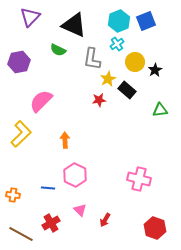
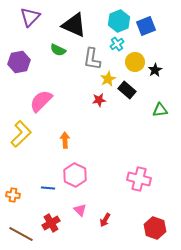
blue square: moved 5 px down
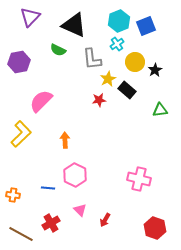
gray L-shape: rotated 15 degrees counterclockwise
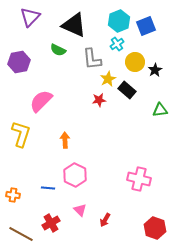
yellow L-shape: rotated 28 degrees counterclockwise
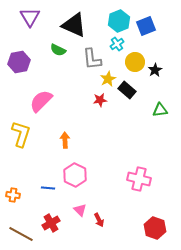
purple triangle: rotated 15 degrees counterclockwise
red star: moved 1 px right
red arrow: moved 6 px left; rotated 56 degrees counterclockwise
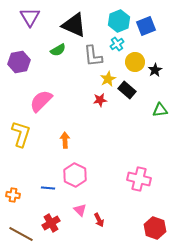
green semicircle: rotated 56 degrees counterclockwise
gray L-shape: moved 1 px right, 3 px up
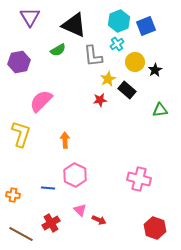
red arrow: rotated 40 degrees counterclockwise
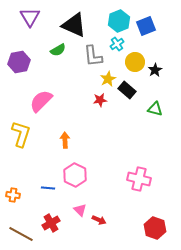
green triangle: moved 5 px left, 1 px up; rotated 21 degrees clockwise
